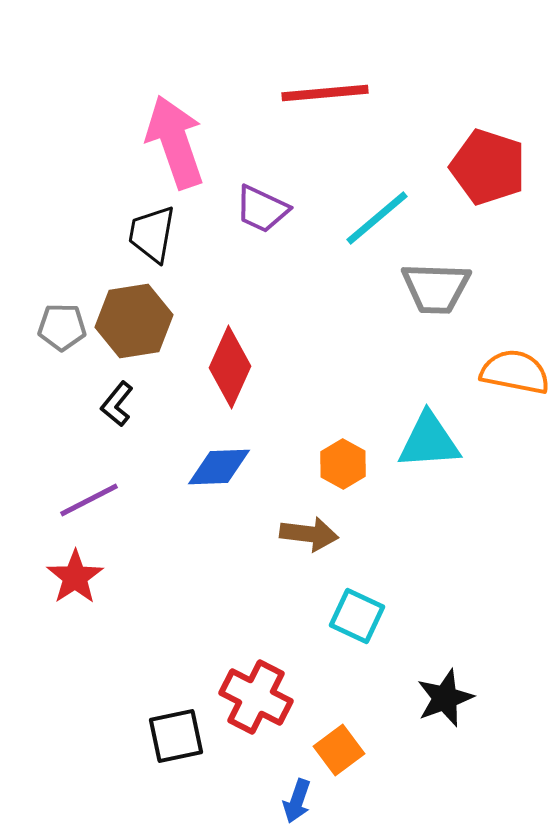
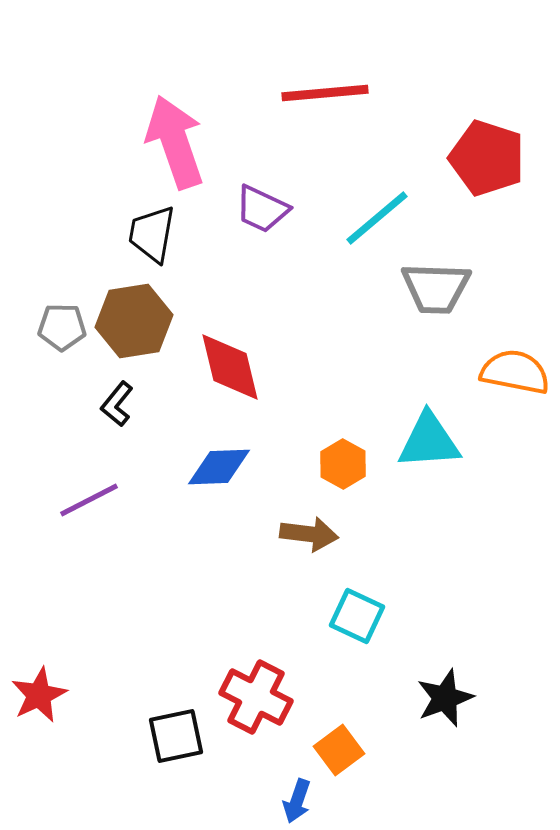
red pentagon: moved 1 px left, 9 px up
red diamond: rotated 38 degrees counterclockwise
red star: moved 36 px left, 118 px down; rotated 8 degrees clockwise
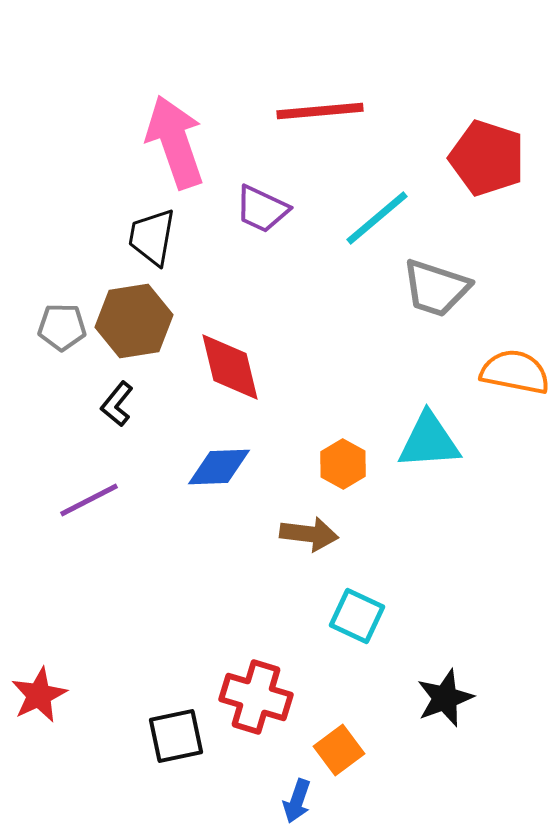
red line: moved 5 px left, 18 px down
black trapezoid: moved 3 px down
gray trapezoid: rotated 16 degrees clockwise
red cross: rotated 10 degrees counterclockwise
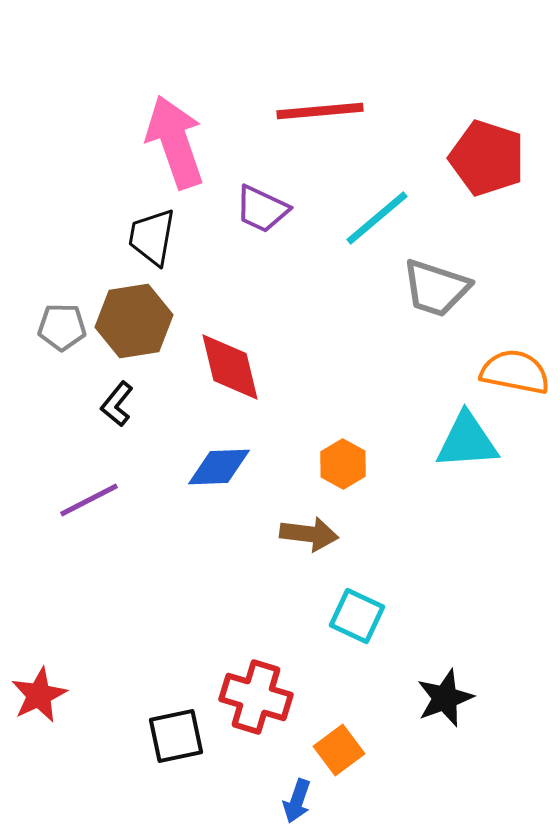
cyan triangle: moved 38 px right
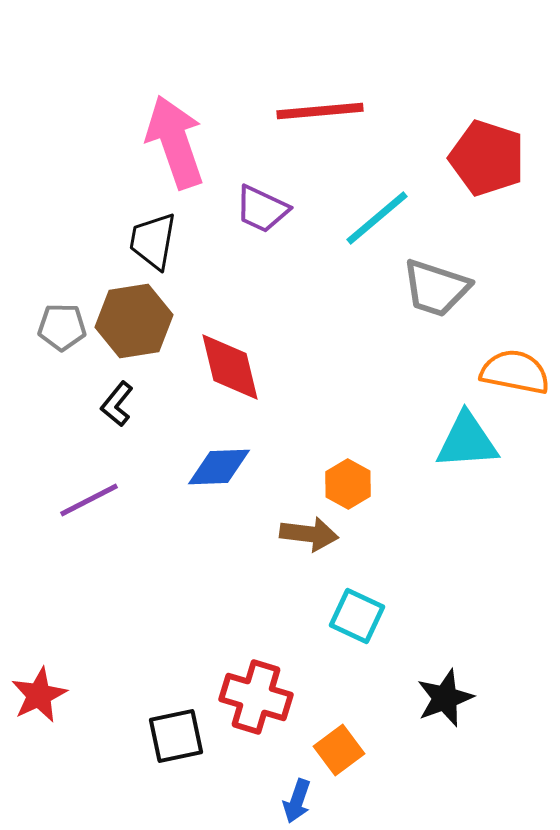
black trapezoid: moved 1 px right, 4 px down
orange hexagon: moved 5 px right, 20 px down
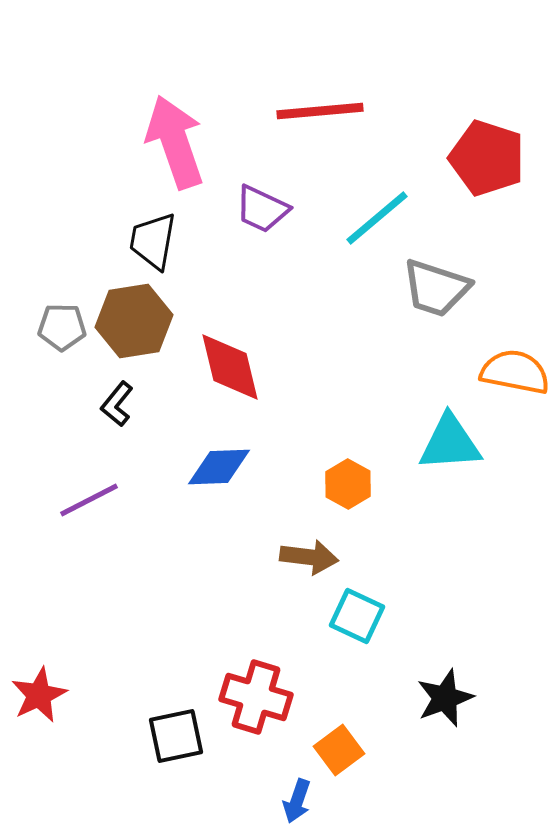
cyan triangle: moved 17 px left, 2 px down
brown arrow: moved 23 px down
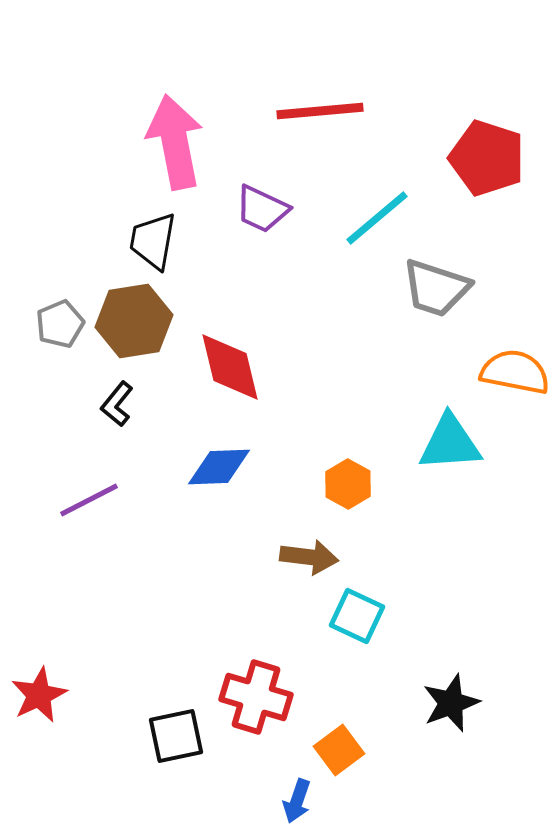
pink arrow: rotated 8 degrees clockwise
gray pentagon: moved 2 px left, 3 px up; rotated 24 degrees counterclockwise
black star: moved 6 px right, 5 px down
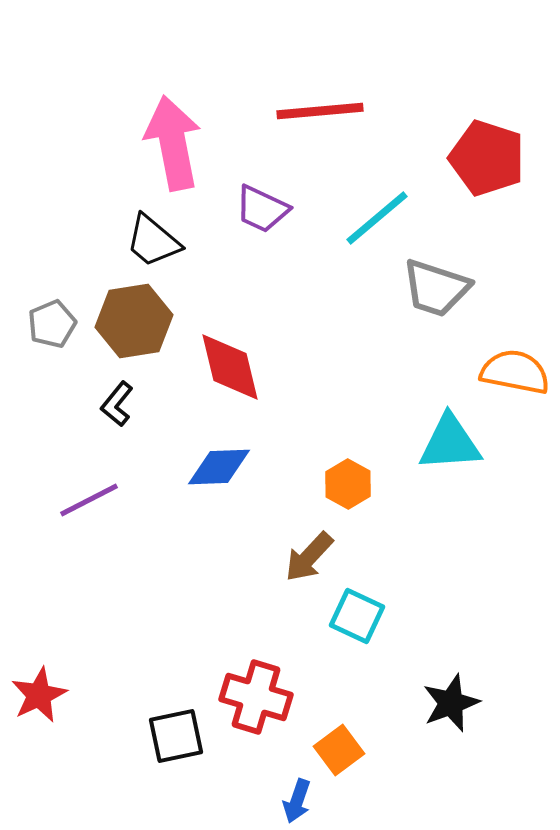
pink arrow: moved 2 px left, 1 px down
black trapezoid: rotated 60 degrees counterclockwise
gray pentagon: moved 8 px left
brown arrow: rotated 126 degrees clockwise
